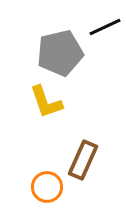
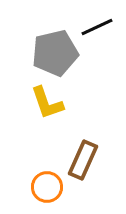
black line: moved 8 px left
gray pentagon: moved 5 px left
yellow L-shape: moved 1 px right, 1 px down
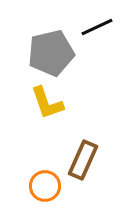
gray pentagon: moved 4 px left
orange circle: moved 2 px left, 1 px up
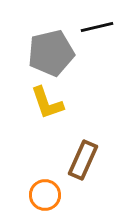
black line: rotated 12 degrees clockwise
orange circle: moved 9 px down
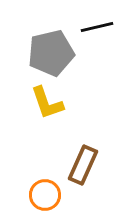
brown rectangle: moved 5 px down
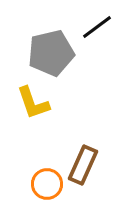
black line: rotated 24 degrees counterclockwise
yellow L-shape: moved 14 px left
orange circle: moved 2 px right, 11 px up
